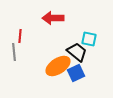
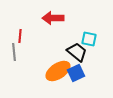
orange ellipse: moved 5 px down
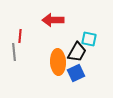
red arrow: moved 2 px down
black trapezoid: rotated 80 degrees clockwise
orange ellipse: moved 9 px up; rotated 60 degrees counterclockwise
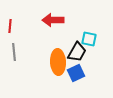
red line: moved 10 px left, 10 px up
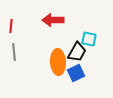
red line: moved 1 px right
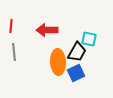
red arrow: moved 6 px left, 10 px down
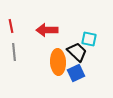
red line: rotated 16 degrees counterclockwise
black trapezoid: rotated 75 degrees counterclockwise
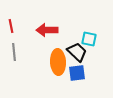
blue square: moved 1 px right; rotated 18 degrees clockwise
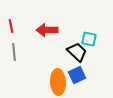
orange ellipse: moved 20 px down
blue square: moved 2 px down; rotated 18 degrees counterclockwise
